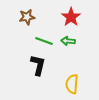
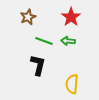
brown star: moved 1 px right; rotated 14 degrees counterclockwise
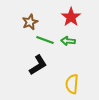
brown star: moved 2 px right, 5 px down
green line: moved 1 px right, 1 px up
black L-shape: rotated 45 degrees clockwise
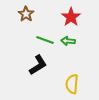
brown star: moved 4 px left, 8 px up; rotated 14 degrees counterclockwise
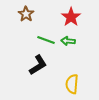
green line: moved 1 px right
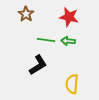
red star: moved 2 px left; rotated 24 degrees counterclockwise
green line: rotated 12 degrees counterclockwise
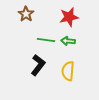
red star: rotated 24 degrees counterclockwise
black L-shape: rotated 20 degrees counterclockwise
yellow semicircle: moved 4 px left, 13 px up
